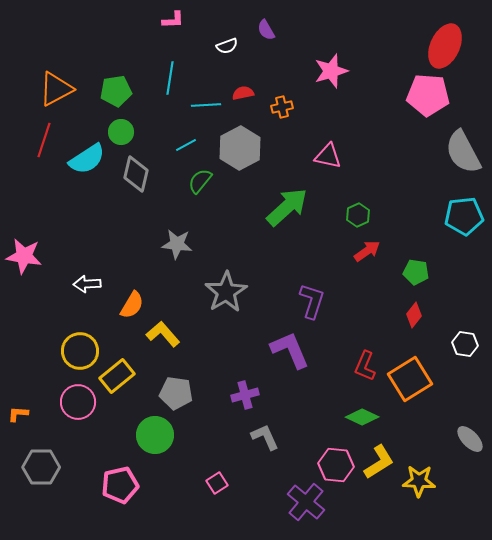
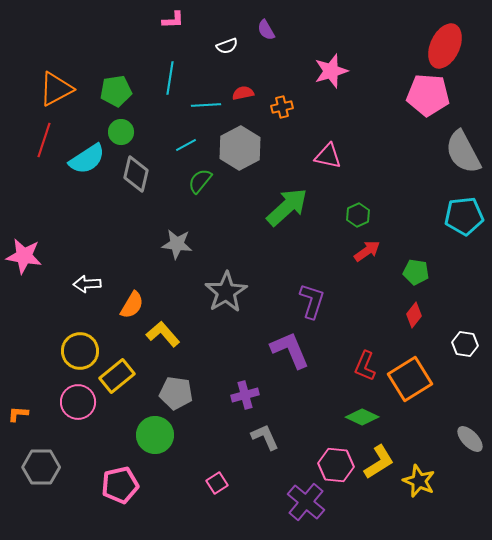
yellow star at (419, 481): rotated 20 degrees clockwise
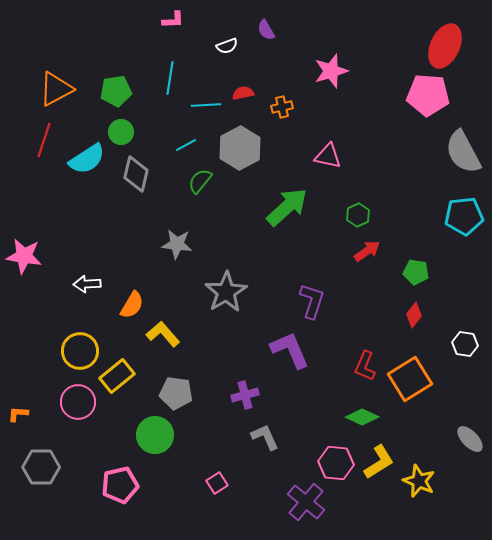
pink hexagon at (336, 465): moved 2 px up
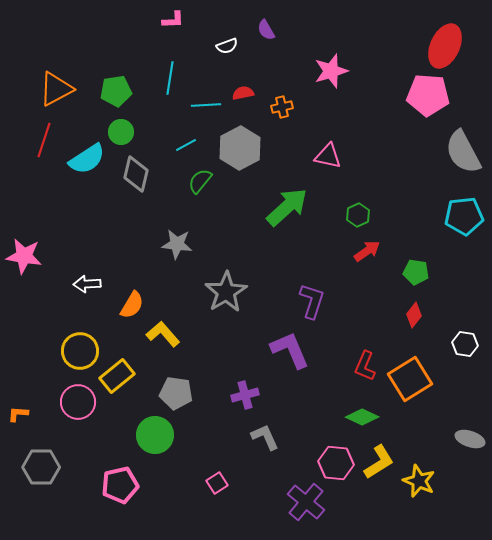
gray ellipse at (470, 439): rotated 28 degrees counterclockwise
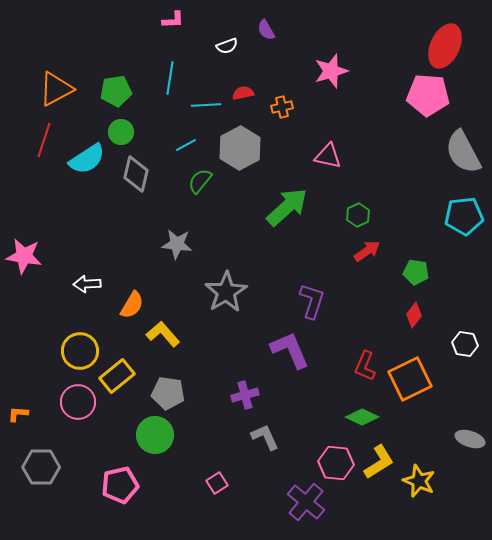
orange square at (410, 379): rotated 6 degrees clockwise
gray pentagon at (176, 393): moved 8 px left
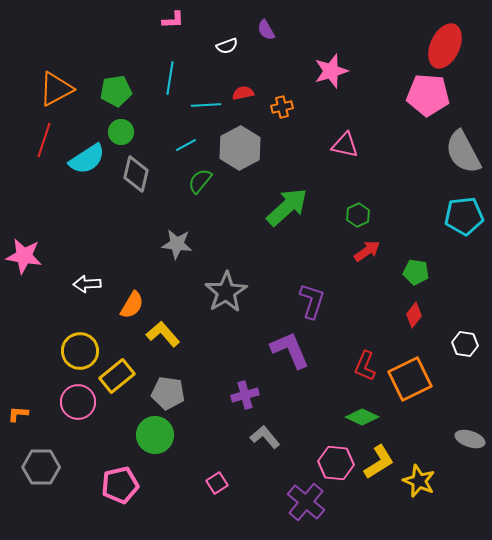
pink triangle at (328, 156): moved 17 px right, 11 px up
gray L-shape at (265, 437): rotated 16 degrees counterclockwise
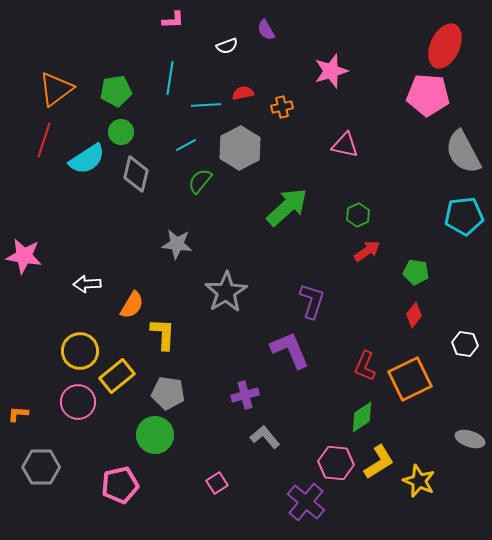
orange triangle at (56, 89): rotated 9 degrees counterclockwise
yellow L-shape at (163, 334): rotated 44 degrees clockwise
green diamond at (362, 417): rotated 60 degrees counterclockwise
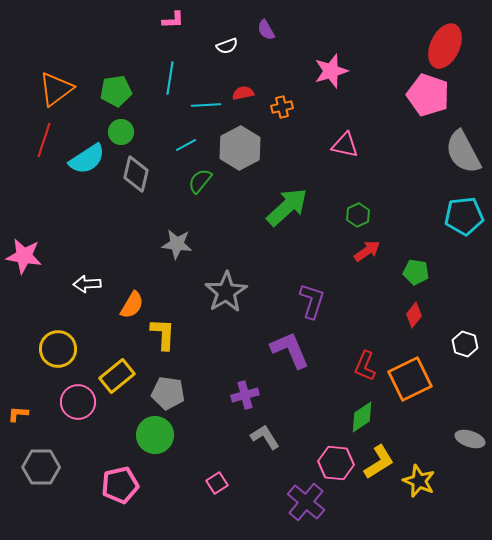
pink pentagon at (428, 95): rotated 15 degrees clockwise
white hexagon at (465, 344): rotated 10 degrees clockwise
yellow circle at (80, 351): moved 22 px left, 2 px up
gray L-shape at (265, 437): rotated 8 degrees clockwise
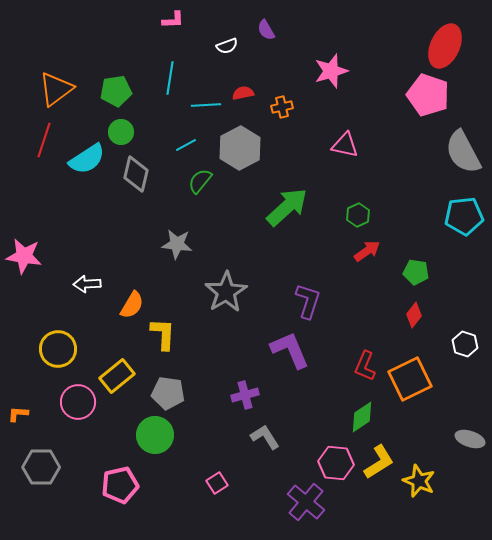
purple L-shape at (312, 301): moved 4 px left
